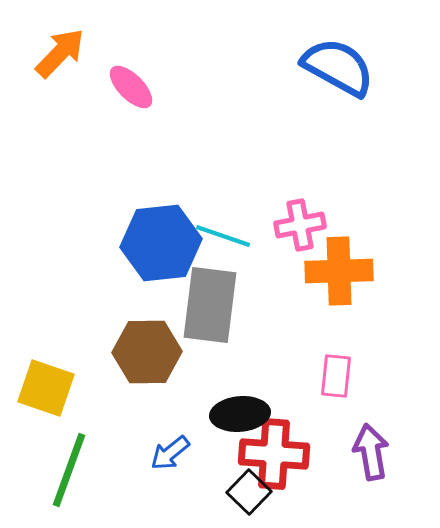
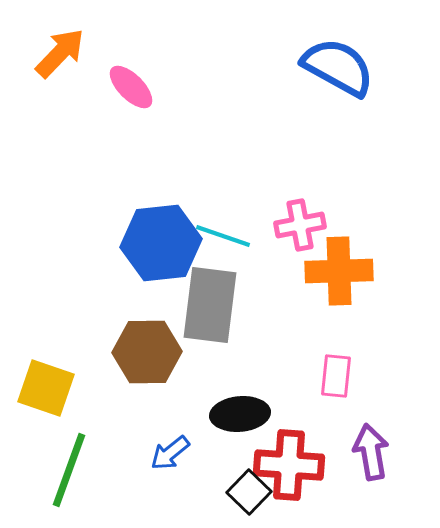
red cross: moved 15 px right, 11 px down
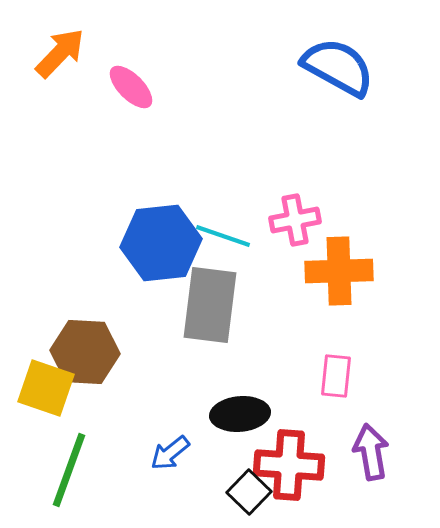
pink cross: moved 5 px left, 5 px up
brown hexagon: moved 62 px left; rotated 4 degrees clockwise
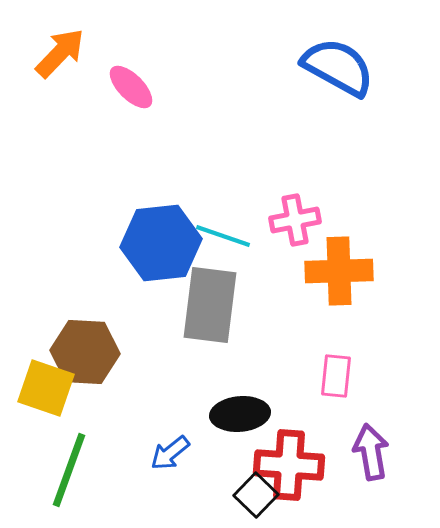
black square: moved 7 px right, 3 px down
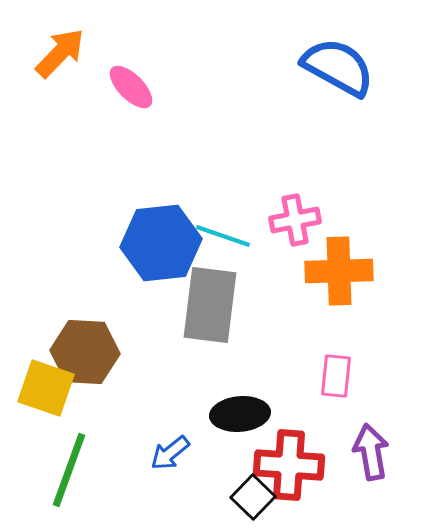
black square: moved 3 px left, 2 px down
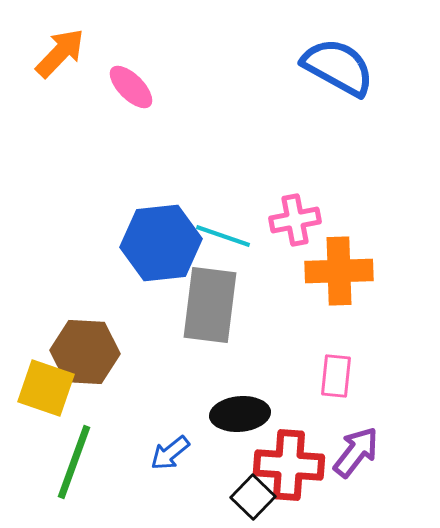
purple arrow: moved 15 px left; rotated 48 degrees clockwise
green line: moved 5 px right, 8 px up
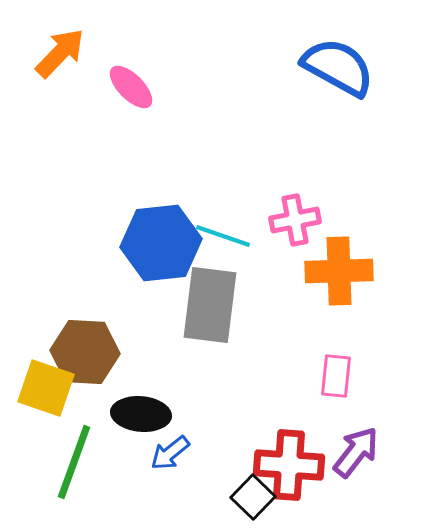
black ellipse: moved 99 px left; rotated 10 degrees clockwise
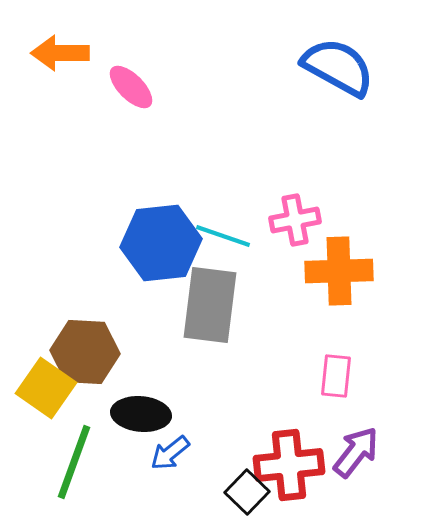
orange arrow: rotated 134 degrees counterclockwise
yellow square: rotated 16 degrees clockwise
red cross: rotated 10 degrees counterclockwise
black square: moved 6 px left, 5 px up
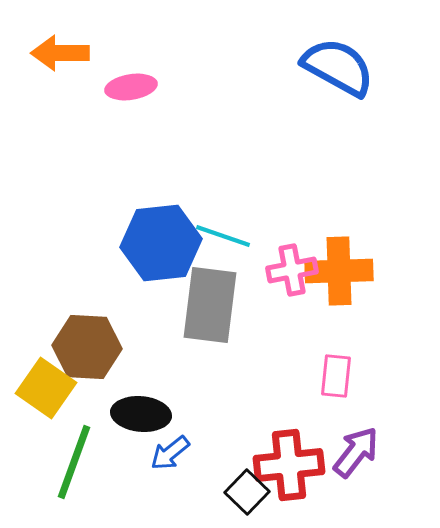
pink ellipse: rotated 54 degrees counterclockwise
pink cross: moved 3 px left, 50 px down
brown hexagon: moved 2 px right, 5 px up
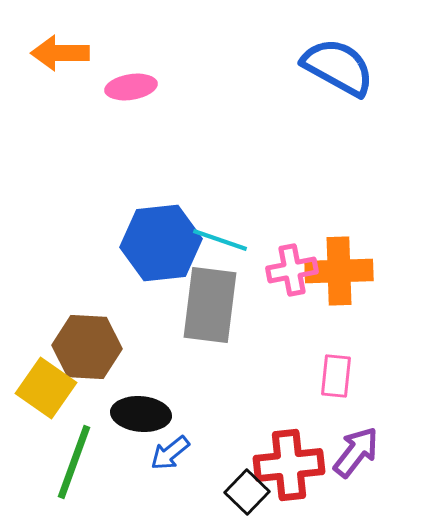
cyan line: moved 3 px left, 4 px down
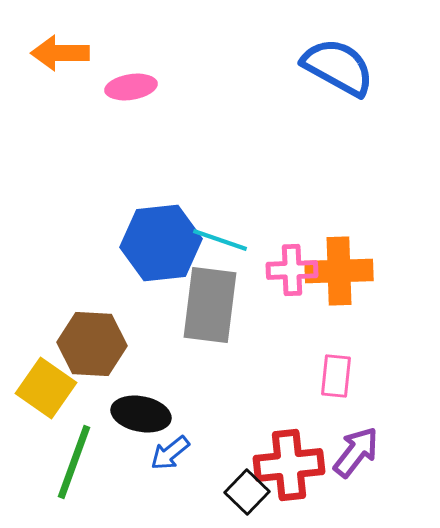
pink cross: rotated 9 degrees clockwise
brown hexagon: moved 5 px right, 3 px up
black ellipse: rotated 6 degrees clockwise
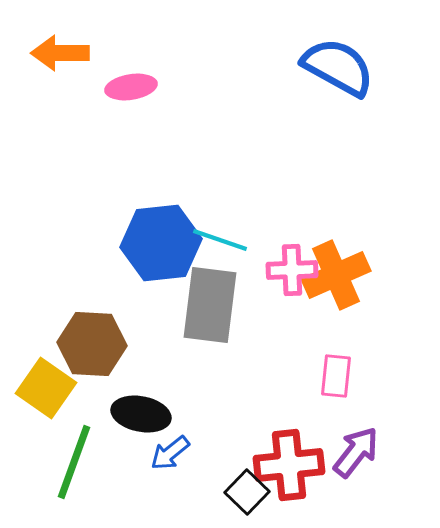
orange cross: moved 3 px left, 4 px down; rotated 22 degrees counterclockwise
